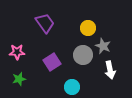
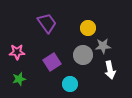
purple trapezoid: moved 2 px right
gray star: rotated 28 degrees counterclockwise
cyan circle: moved 2 px left, 3 px up
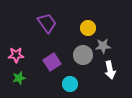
pink star: moved 1 px left, 3 px down
green star: moved 1 px up
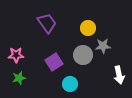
purple square: moved 2 px right
white arrow: moved 9 px right, 5 px down
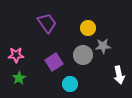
green star: rotated 16 degrees counterclockwise
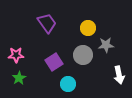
gray star: moved 3 px right, 1 px up
cyan circle: moved 2 px left
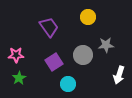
purple trapezoid: moved 2 px right, 4 px down
yellow circle: moved 11 px up
white arrow: rotated 30 degrees clockwise
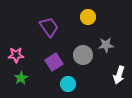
green star: moved 2 px right
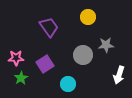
pink star: moved 3 px down
purple square: moved 9 px left, 2 px down
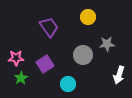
gray star: moved 1 px right, 1 px up
